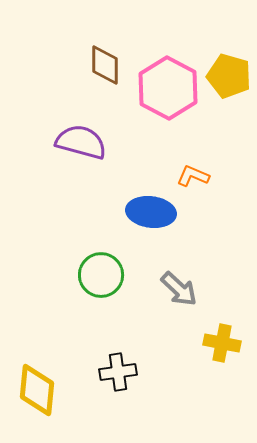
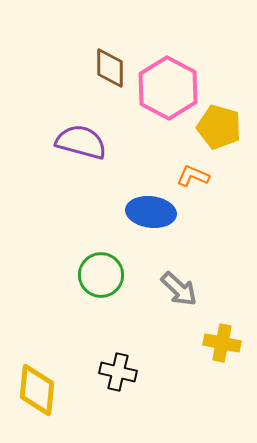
brown diamond: moved 5 px right, 3 px down
yellow pentagon: moved 10 px left, 51 px down
black cross: rotated 21 degrees clockwise
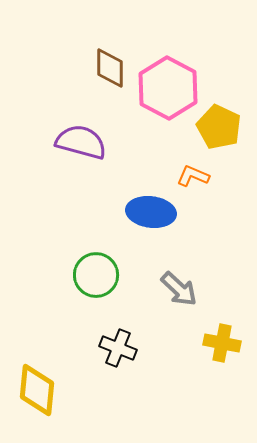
yellow pentagon: rotated 9 degrees clockwise
green circle: moved 5 px left
black cross: moved 24 px up; rotated 9 degrees clockwise
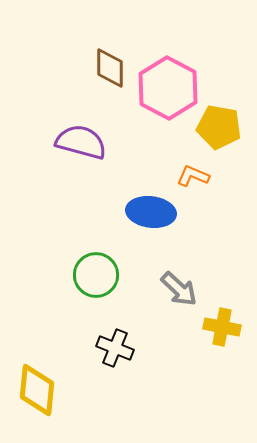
yellow pentagon: rotated 15 degrees counterclockwise
yellow cross: moved 16 px up
black cross: moved 3 px left
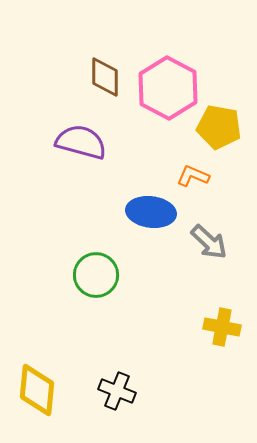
brown diamond: moved 5 px left, 9 px down
gray arrow: moved 30 px right, 47 px up
black cross: moved 2 px right, 43 px down
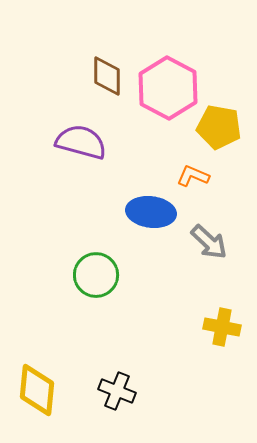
brown diamond: moved 2 px right, 1 px up
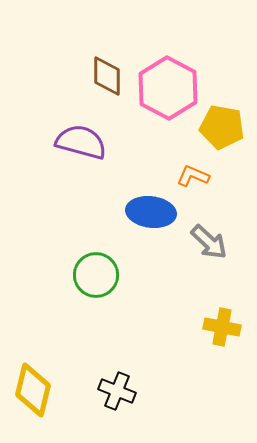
yellow pentagon: moved 3 px right
yellow diamond: moved 4 px left; rotated 8 degrees clockwise
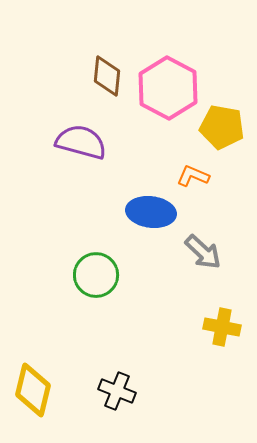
brown diamond: rotated 6 degrees clockwise
gray arrow: moved 6 px left, 10 px down
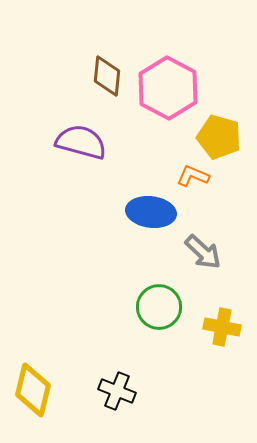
yellow pentagon: moved 3 px left, 10 px down; rotated 6 degrees clockwise
green circle: moved 63 px right, 32 px down
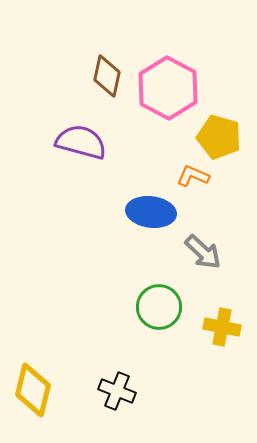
brown diamond: rotated 6 degrees clockwise
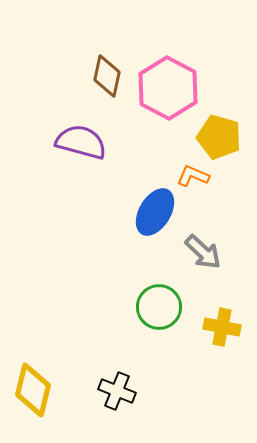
blue ellipse: moved 4 px right; rotated 66 degrees counterclockwise
